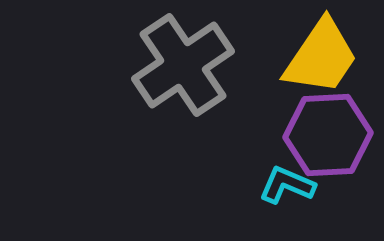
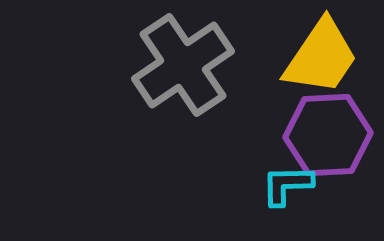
cyan L-shape: rotated 24 degrees counterclockwise
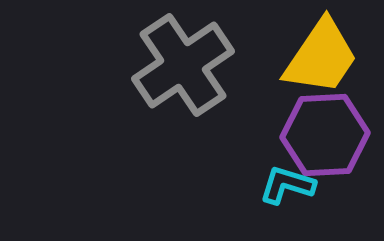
purple hexagon: moved 3 px left
cyan L-shape: rotated 18 degrees clockwise
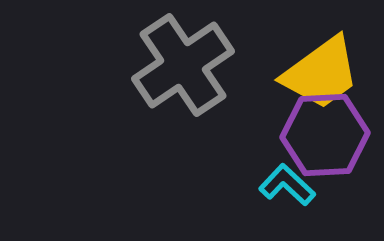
yellow trapezoid: moved 16 px down; rotated 20 degrees clockwise
cyan L-shape: rotated 26 degrees clockwise
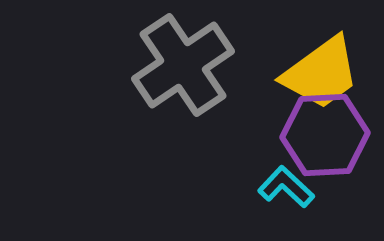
cyan L-shape: moved 1 px left, 2 px down
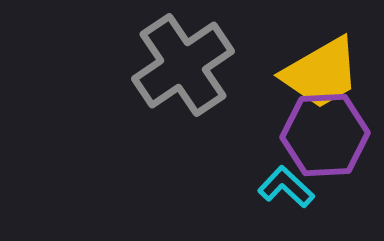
yellow trapezoid: rotated 6 degrees clockwise
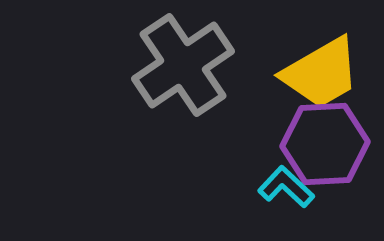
purple hexagon: moved 9 px down
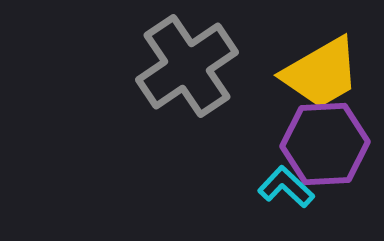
gray cross: moved 4 px right, 1 px down
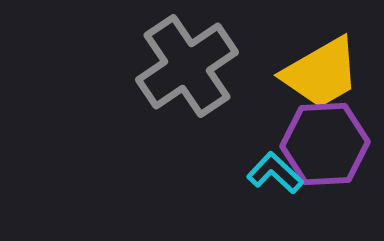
cyan L-shape: moved 11 px left, 14 px up
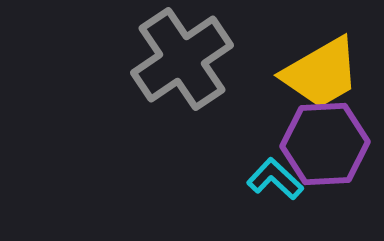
gray cross: moved 5 px left, 7 px up
cyan L-shape: moved 6 px down
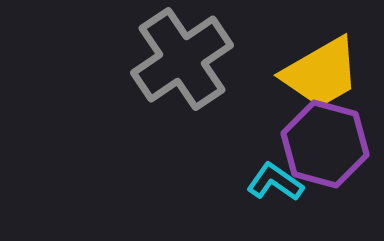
purple hexagon: rotated 18 degrees clockwise
cyan L-shape: moved 3 px down; rotated 8 degrees counterclockwise
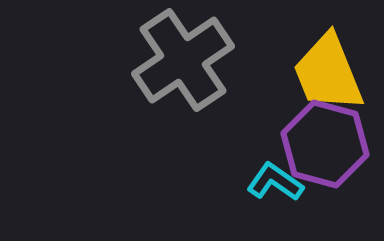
gray cross: moved 1 px right, 1 px down
yellow trapezoid: moved 7 px right; rotated 98 degrees clockwise
